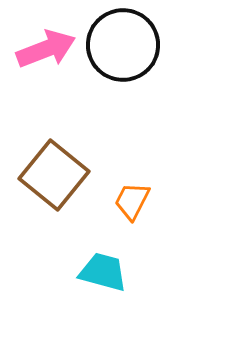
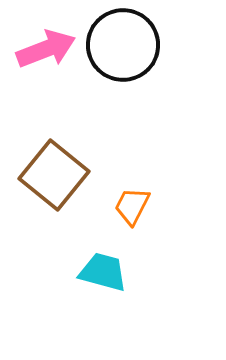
orange trapezoid: moved 5 px down
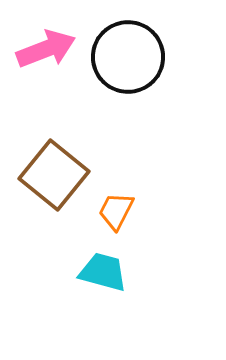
black circle: moved 5 px right, 12 px down
orange trapezoid: moved 16 px left, 5 px down
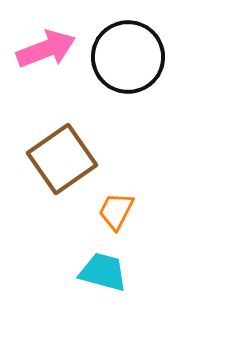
brown square: moved 8 px right, 16 px up; rotated 16 degrees clockwise
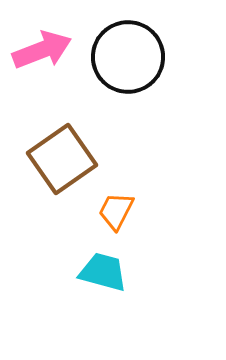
pink arrow: moved 4 px left, 1 px down
